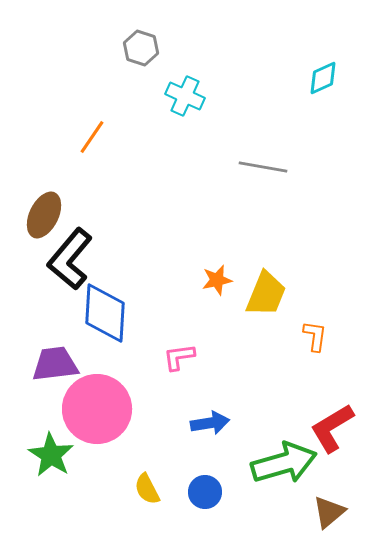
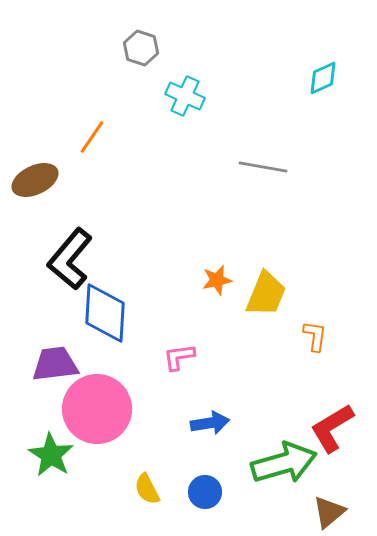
brown ellipse: moved 9 px left, 35 px up; rotated 39 degrees clockwise
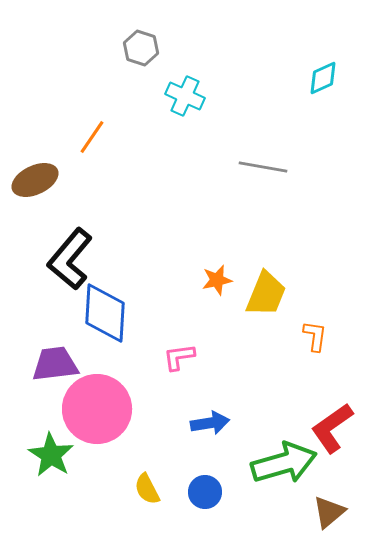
red L-shape: rotated 4 degrees counterclockwise
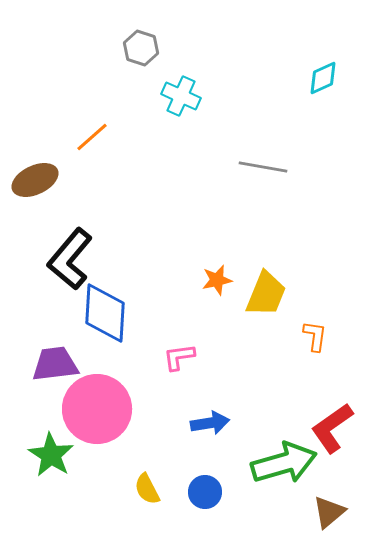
cyan cross: moved 4 px left
orange line: rotated 15 degrees clockwise
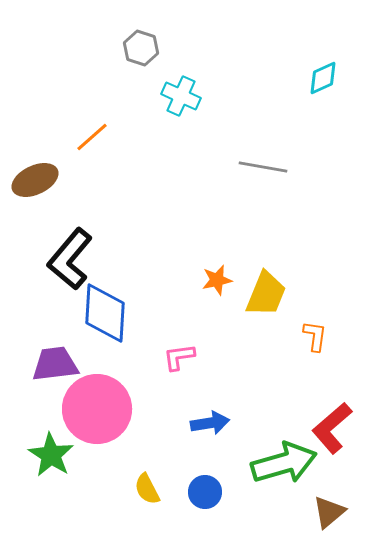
red L-shape: rotated 6 degrees counterclockwise
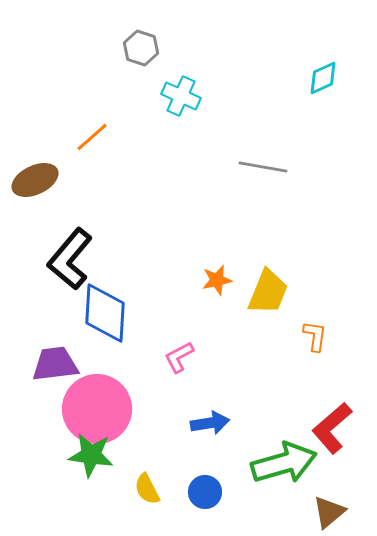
yellow trapezoid: moved 2 px right, 2 px up
pink L-shape: rotated 20 degrees counterclockwise
green star: moved 40 px right; rotated 24 degrees counterclockwise
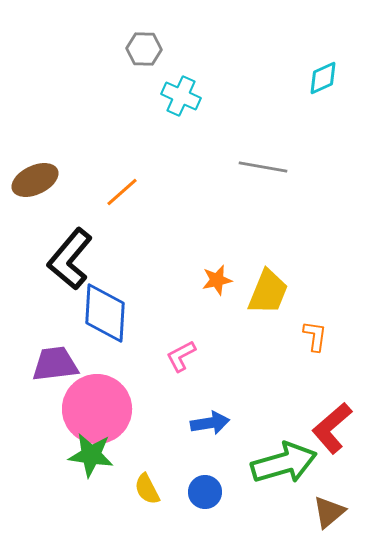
gray hexagon: moved 3 px right, 1 px down; rotated 16 degrees counterclockwise
orange line: moved 30 px right, 55 px down
pink L-shape: moved 2 px right, 1 px up
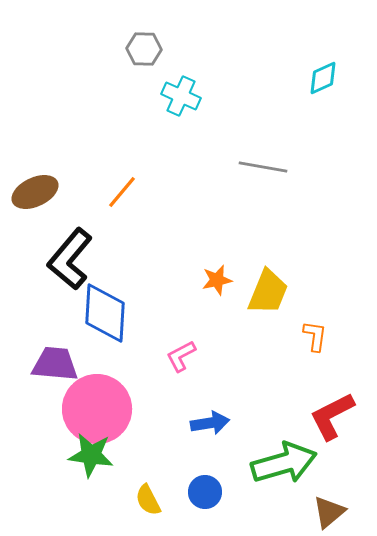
brown ellipse: moved 12 px down
orange line: rotated 9 degrees counterclockwise
purple trapezoid: rotated 12 degrees clockwise
red L-shape: moved 12 px up; rotated 14 degrees clockwise
yellow semicircle: moved 1 px right, 11 px down
